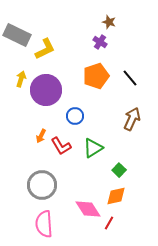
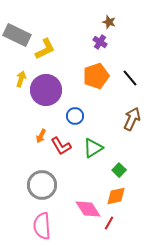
pink semicircle: moved 2 px left, 2 px down
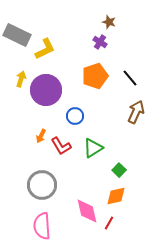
orange pentagon: moved 1 px left
brown arrow: moved 4 px right, 7 px up
pink diamond: moved 1 px left, 2 px down; rotated 20 degrees clockwise
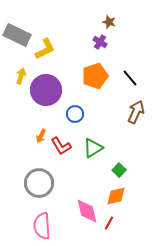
yellow arrow: moved 3 px up
blue circle: moved 2 px up
gray circle: moved 3 px left, 2 px up
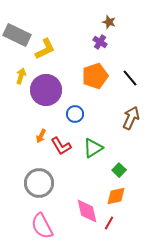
brown arrow: moved 5 px left, 6 px down
pink semicircle: rotated 24 degrees counterclockwise
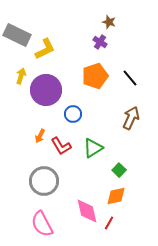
blue circle: moved 2 px left
orange arrow: moved 1 px left
gray circle: moved 5 px right, 2 px up
pink semicircle: moved 2 px up
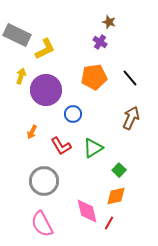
orange pentagon: moved 1 px left, 1 px down; rotated 10 degrees clockwise
orange arrow: moved 8 px left, 4 px up
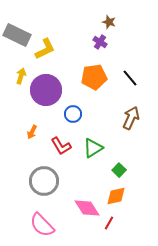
pink diamond: moved 3 px up; rotated 20 degrees counterclockwise
pink semicircle: moved 1 px down; rotated 16 degrees counterclockwise
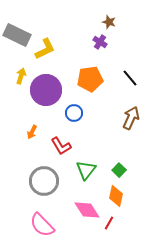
orange pentagon: moved 4 px left, 2 px down
blue circle: moved 1 px right, 1 px up
green triangle: moved 7 px left, 22 px down; rotated 20 degrees counterclockwise
orange diamond: rotated 65 degrees counterclockwise
pink diamond: moved 2 px down
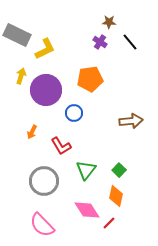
brown star: rotated 16 degrees counterclockwise
black line: moved 36 px up
brown arrow: moved 3 px down; rotated 60 degrees clockwise
red line: rotated 16 degrees clockwise
